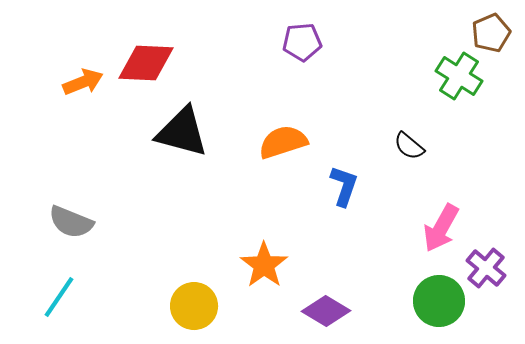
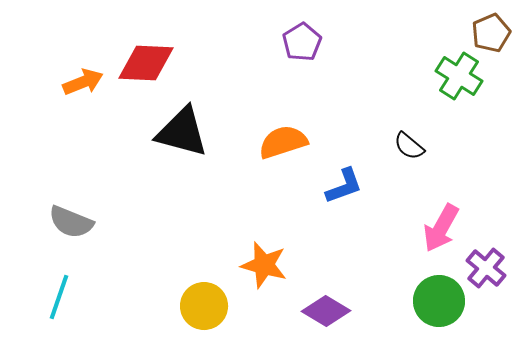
purple pentagon: rotated 27 degrees counterclockwise
blue L-shape: rotated 51 degrees clockwise
orange star: rotated 21 degrees counterclockwise
cyan line: rotated 15 degrees counterclockwise
yellow circle: moved 10 px right
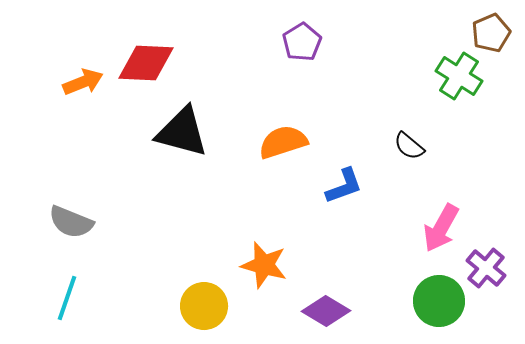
cyan line: moved 8 px right, 1 px down
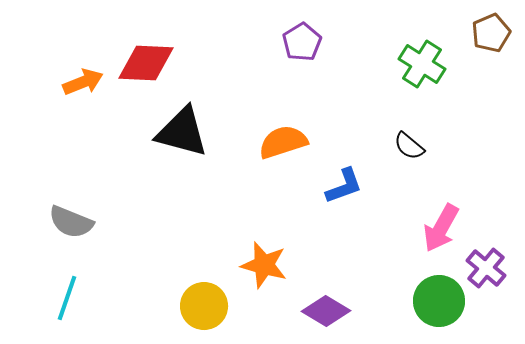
green cross: moved 37 px left, 12 px up
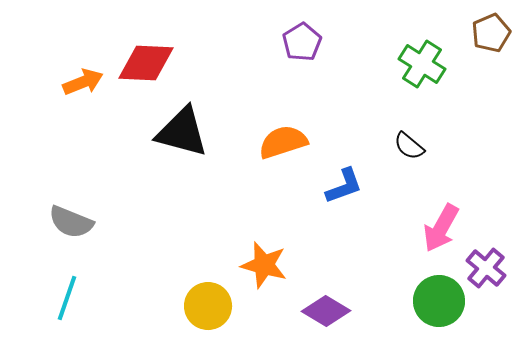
yellow circle: moved 4 px right
